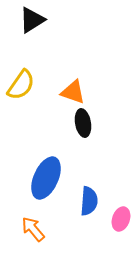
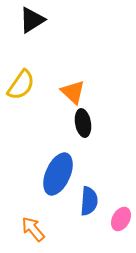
orange triangle: rotated 24 degrees clockwise
blue ellipse: moved 12 px right, 4 px up
pink ellipse: rotated 10 degrees clockwise
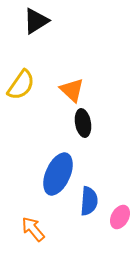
black triangle: moved 4 px right, 1 px down
orange triangle: moved 1 px left, 2 px up
pink ellipse: moved 1 px left, 2 px up
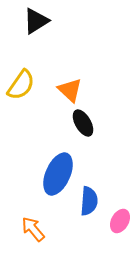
orange triangle: moved 2 px left
black ellipse: rotated 20 degrees counterclockwise
pink ellipse: moved 4 px down
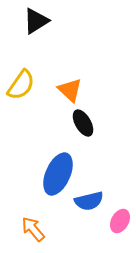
blue semicircle: rotated 72 degrees clockwise
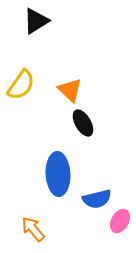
blue ellipse: rotated 27 degrees counterclockwise
blue semicircle: moved 8 px right, 2 px up
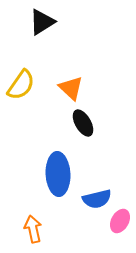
black triangle: moved 6 px right, 1 px down
orange triangle: moved 1 px right, 2 px up
orange arrow: rotated 28 degrees clockwise
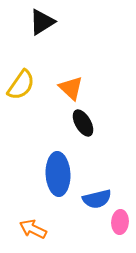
pink ellipse: moved 1 px down; rotated 25 degrees counterclockwise
orange arrow: rotated 52 degrees counterclockwise
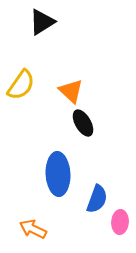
orange triangle: moved 3 px down
blue semicircle: rotated 56 degrees counterclockwise
